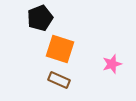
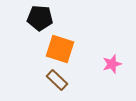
black pentagon: rotated 25 degrees clockwise
brown rectangle: moved 2 px left; rotated 20 degrees clockwise
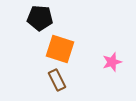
pink star: moved 2 px up
brown rectangle: rotated 20 degrees clockwise
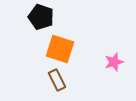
black pentagon: moved 1 px right, 1 px up; rotated 15 degrees clockwise
pink star: moved 2 px right
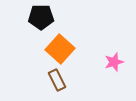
black pentagon: rotated 20 degrees counterclockwise
orange square: rotated 24 degrees clockwise
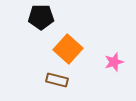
orange square: moved 8 px right
brown rectangle: rotated 50 degrees counterclockwise
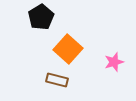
black pentagon: rotated 30 degrees counterclockwise
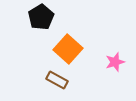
pink star: moved 1 px right
brown rectangle: rotated 15 degrees clockwise
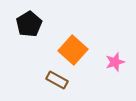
black pentagon: moved 12 px left, 7 px down
orange square: moved 5 px right, 1 px down
